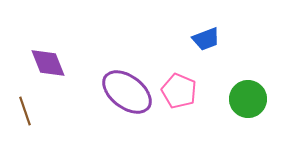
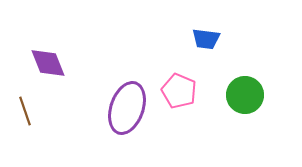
blue trapezoid: rotated 28 degrees clockwise
purple ellipse: moved 16 px down; rotated 72 degrees clockwise
green circle: moved 3 px left, 4 px up
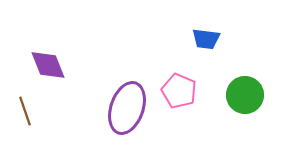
purple diamond: moved 2 px down
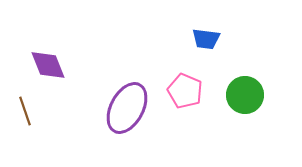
pink pentagon: moved 6 px right
purple ellipse: rotated 9 degrees clockwise
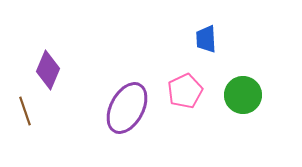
blue trapezoid: rotated 80 degrees clockwise
purple diamond: moved 5 px down; rotated 45 degrees clockwise
pink pentagon: rotated 24 degrees clockwise
green circle: moved 2 px left
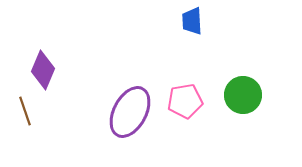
blue trapezoid: moved 14 px left, 18 px up
purple diamond: moved 5 px left
pink pentagon: moved 10 px down; rotated 16 degrees clockwise
purple ellipse: moved 3 px right, 4 px down
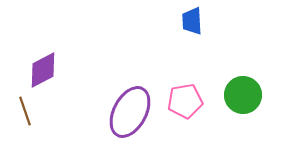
purple diamond: rotated 39 degrees clockwise
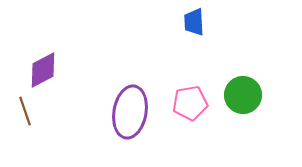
blue trapezoid: moved 2 px right, 1 px down
pink pentagon: moved 5 px right, 2 px down
purple ellipse: rotated 18 degrees counterclockwise
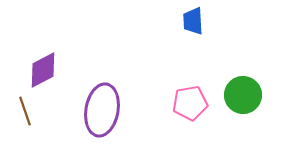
blue trapezoid: moved 1 px left, 1 px up
purple ellipse: moved 28 px left, 2 px up
